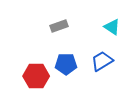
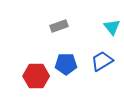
cyan triangle: rotated 18 degrees clockwise
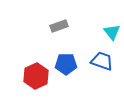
cyan triangle: moved 5 px down
blue trapezoid: rotated 50 degrees clockwise
red hexagon: rotated 25 degrees counterclockwise
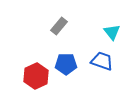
gray rectangle: rotated 30 degrees counterclockwise
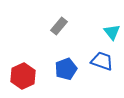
blue pentagon: moved 5 px down; rotated 20 degrees counterclockwise
red hexagon: moved 13 px left
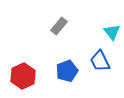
blue trapezoid: moved 2 px left; rotated 135 degrees counterclockwise
blue pentagon: moved 1 px right, 2 px down
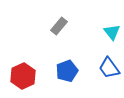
blue trapezoid: moved 9 px right, 7 px down; rotated 10 degrees counterclockwise
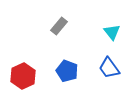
blue pentagon: rotated 30 degrees counterclockwise
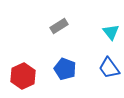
gray rectangle: rotated 18 degrees clockwise
cyan triangle: moved 1 px left
blue pentagon: moved 2 px left, 2 px up
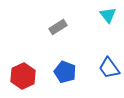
gray rectangle: moved 1 px left, 1 px down
cyan triangle: moved 3 px left, 17 px up
blue pentagon: moved 3 px down
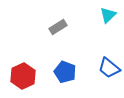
cyan triangle: rotated 24 degrees clockwise
blue trapezoid: rotated 15 degrees counterclockwise
